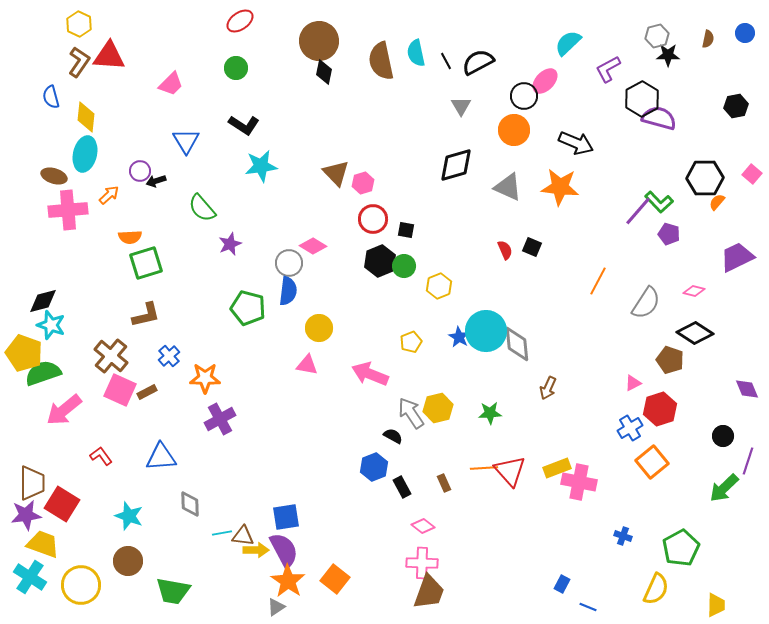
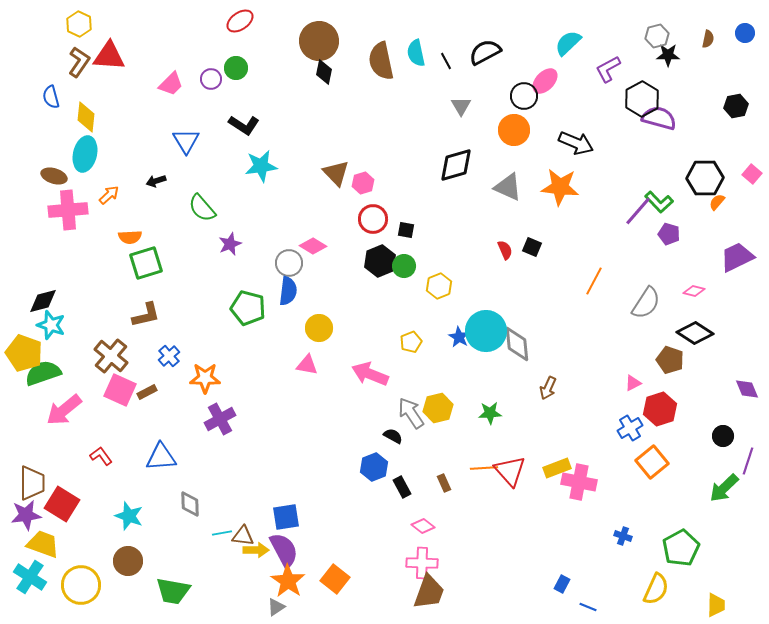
black semicircle at (478, 62): moved 7 px right, 10 px up
purple circle at (140, 171): moved 71 px right, 92 px up
orange line at (598, 281): moved 4 px left
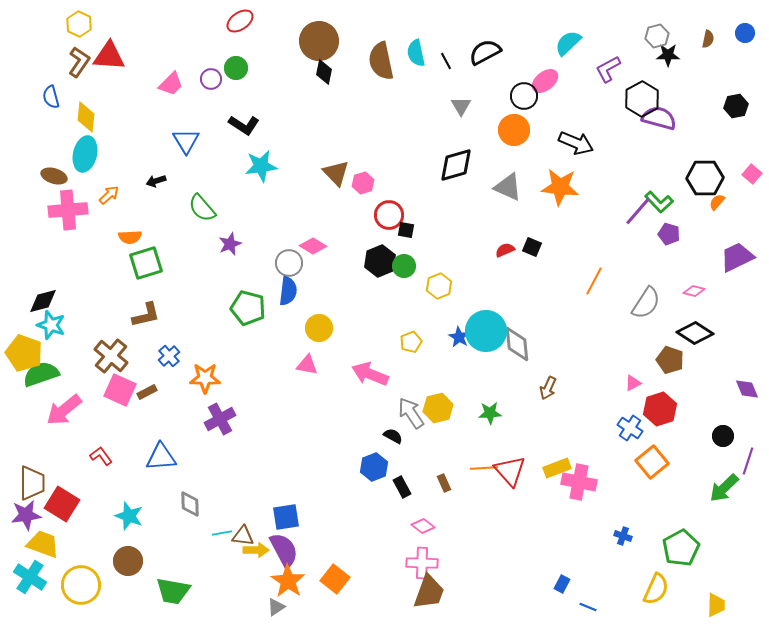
pink ellipse at (545, 81): rotated 8 degrees clockwise
red circle at (373, 219): moved 16 px right, 4 px up
red semicircle at (505, 250): rotated 90 degrees counterclockwise
green semicircle at (43, 373): moved 2 px left, 1 px down
blue cross at (630, 428): rotated 25 degrees counterclockwise
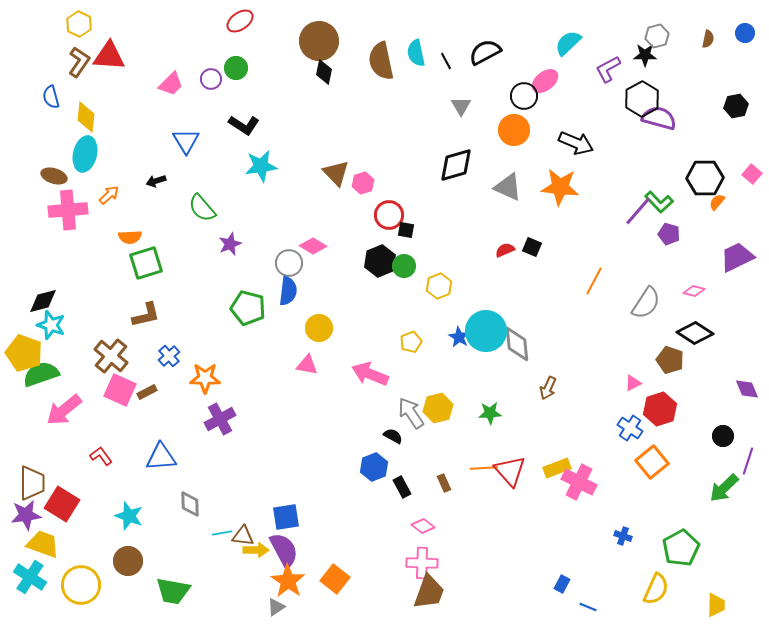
black star at (668, 55): moved 23 px left
pink cross at (579, 482): rotated 16 degrees clockwise
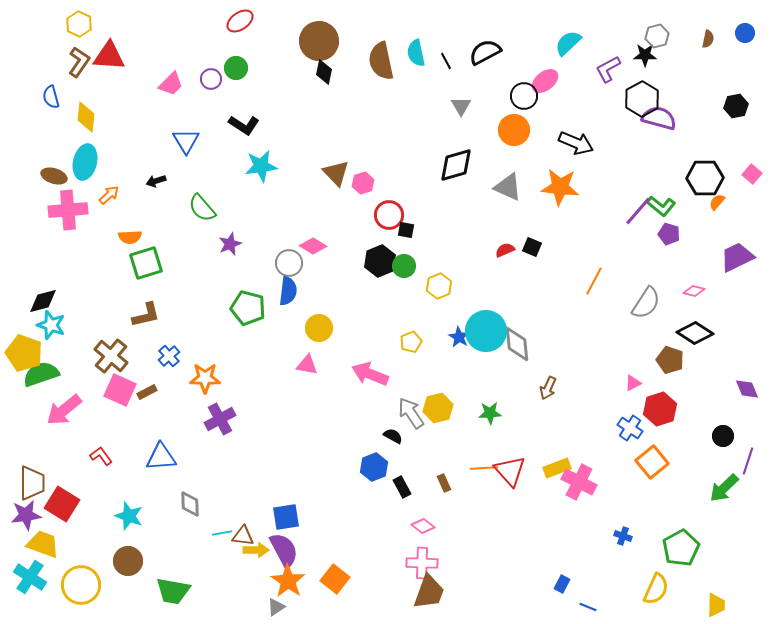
cyan ellipse at (85, 154): moved 8 px down
green L-shape at (659, 202): moved 2 px right, 4 px down; rotated 8 degrees counterclockwise
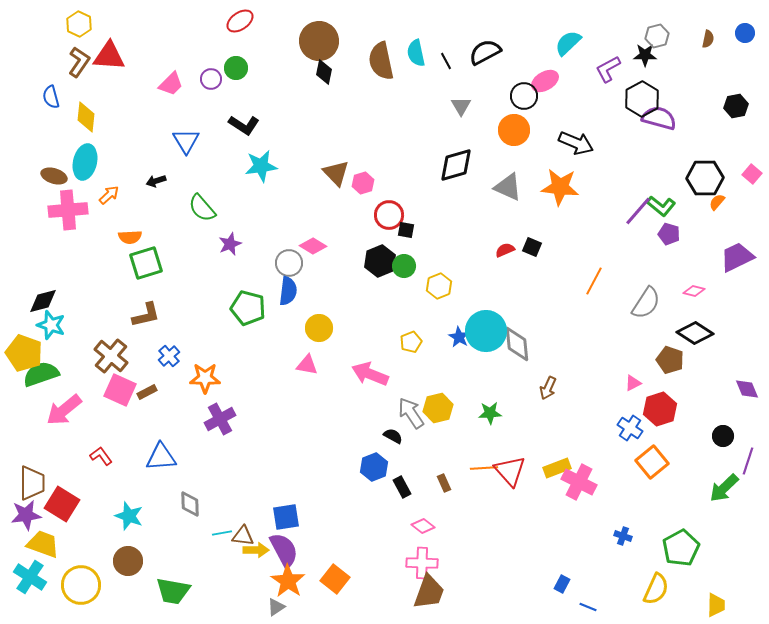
pink ellipse at (545, 81): rotated 8 degrees clockwise
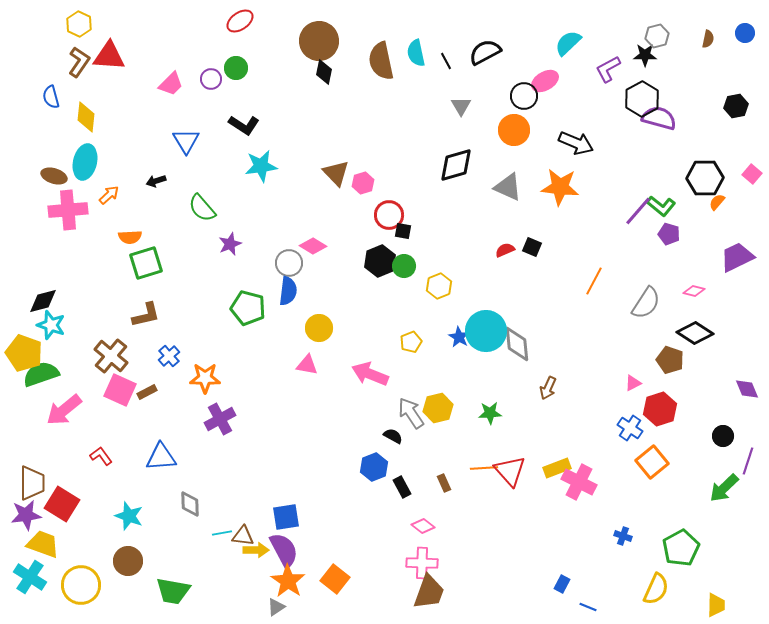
black square at (406, 230): moved 3 px left, 1 px down
